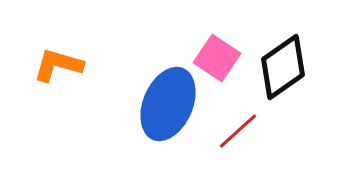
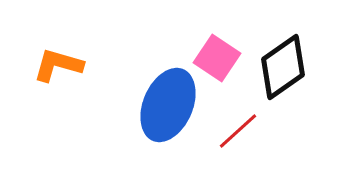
blue ellipse: moved 1 px down
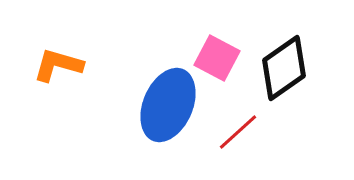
pink square: rotated 6 degrees counterclockwise
black diamond: moved 1 px right, 1 px down
red line: moved 1 px down
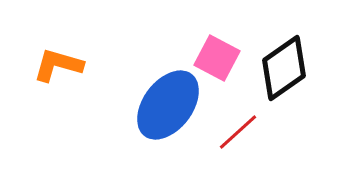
blue ellipse: rotated 14 degrees clockwise
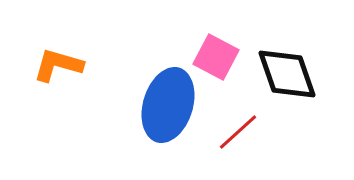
pink square: moved 1 px left, 1 px up
black diamond: moved 3 px right, 6 px down; rotated 74 degrees counterclockwise
blue ellipse: rotated 20 degrees counterclockwise
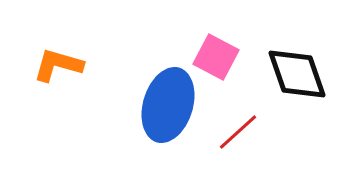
black diamond: moved 10 px right
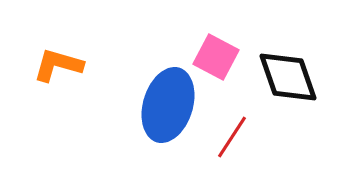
black diamond: moved 9 px left, 3 px down
red line: moved 6 px left, 5 px down; rotated 15 degrees counterclockwise
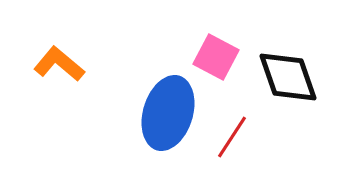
orange L-shape: moved 1 px right, 1 px up; rotated 24 degrees clockwise
blue ellipse: moved 8 px down
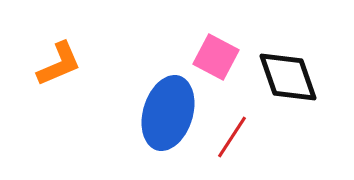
orange L-shape: rotated 117 degrees clockwise
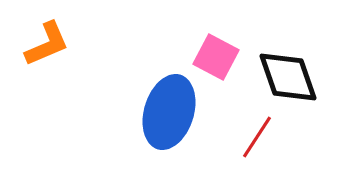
orange L-shape: moved 12 px left, 20 px up
blue ellipse: moved 1 px right, 1 px up
red line: moved 25 px right
